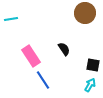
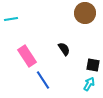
pink rectangle: moved 4 px left
cyan arrow: moved 1 px left, 1 px up
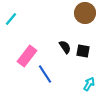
cyan line: rotated 40 degrees counterclockwise
black semicircle: moved 1 px right, 2 px up
pink rectangle: rotated 70 degrees clockwise
black square: moved 10 px left, 14 px up
blue line: moved 2 px right, 6 px up
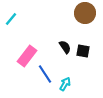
cyan arrow: moved 24 px left
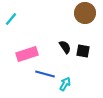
pink rectangle: moved 2 px up; rotated 35 degrees clockwise
blue line: rotated 42 degrees counterclockwise
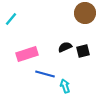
black semicircle: rotated 80 degrees counterclockwise
black square: rotated 24 degrees counterclockwise
cyan arrow: moved 2 px down; rotated 48 degrees counterclockwise
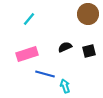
brown circle: moved 3 px right, 1 px down
cyan line: moved 18 px right
black square: moved 6 px right
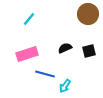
black semicircle: moved 1 px down
cyan arrow: rotated 128 degrees counterclockwise
